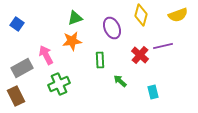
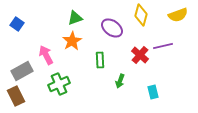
purple ellipse: rotated 30 degrees counterclockwise
orange star: rotated 24 degrees counterclockwise
gray rectangle: moved 3 px down
green arrow: rotated 112 degrees counterclockwise
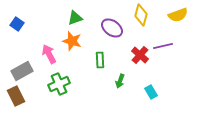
orange star: rotated 24 degrees counterclockwise
pink arrow: moved 3 px right, 1 px up
cyan rectangle: moved 2 px left; rotated 16 degrees counterclockwise
